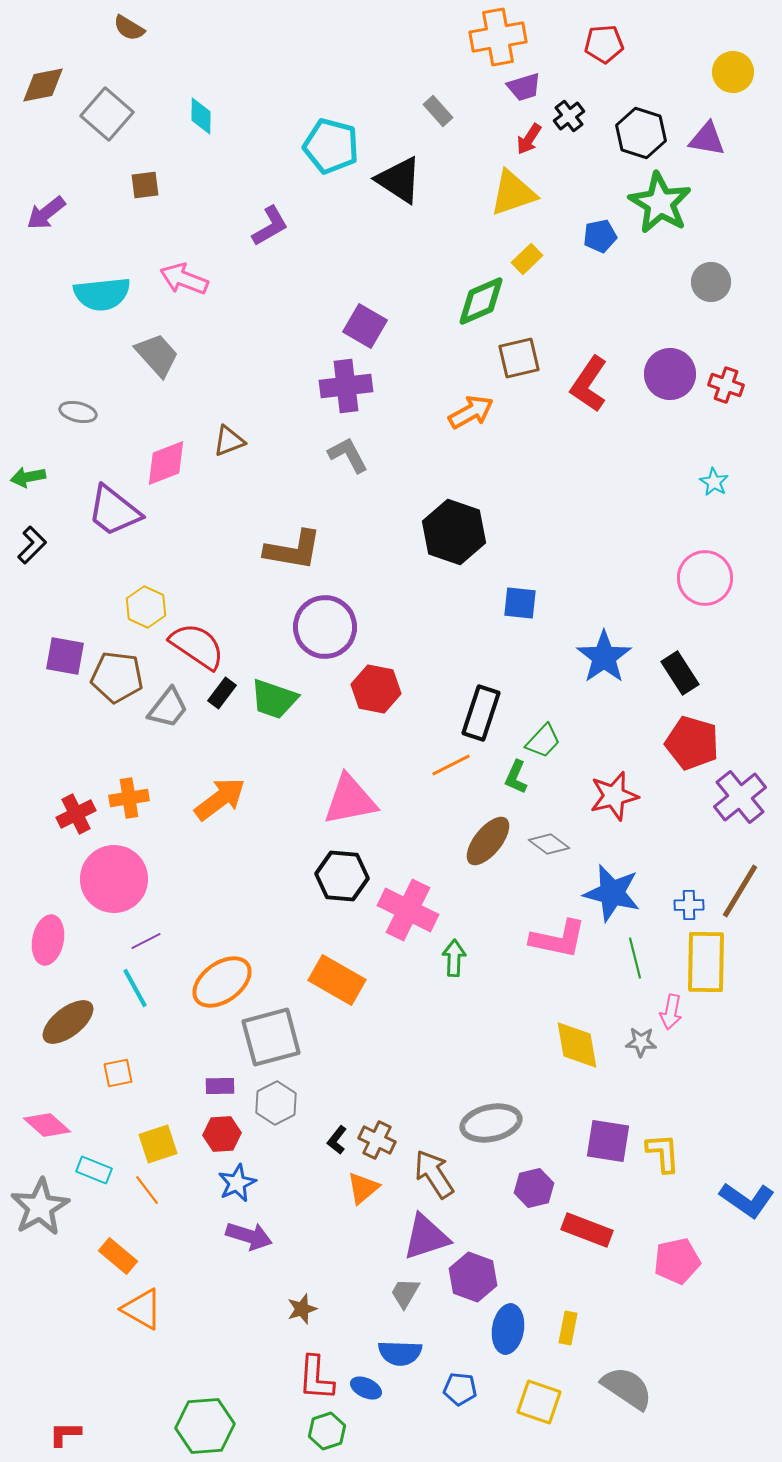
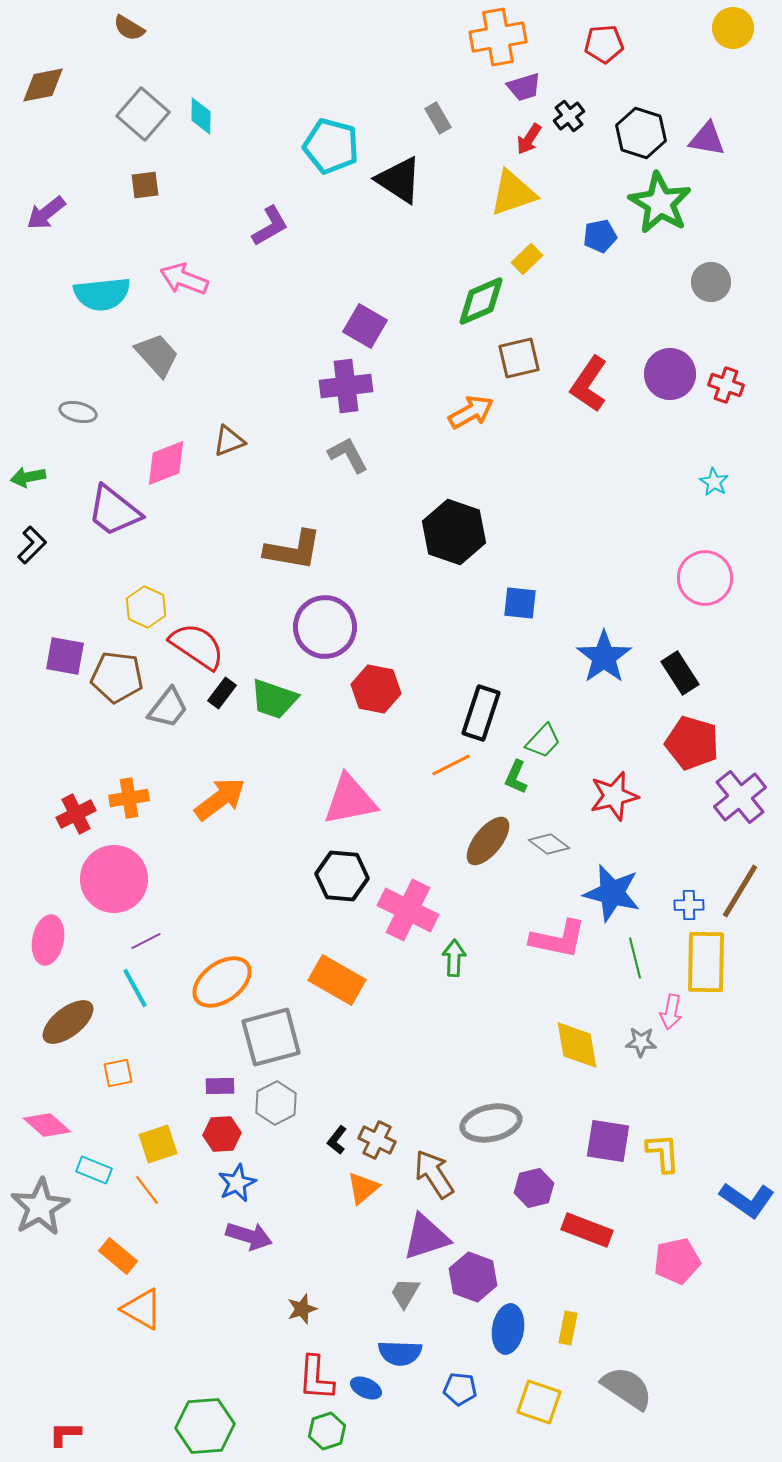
yellow circle at (733, 72): moved 44 px up
gray rectangle at (438, 111): moved 7 px down; rotated 12 degrees clockwise
gray square at (107, 114): moved 36 px right
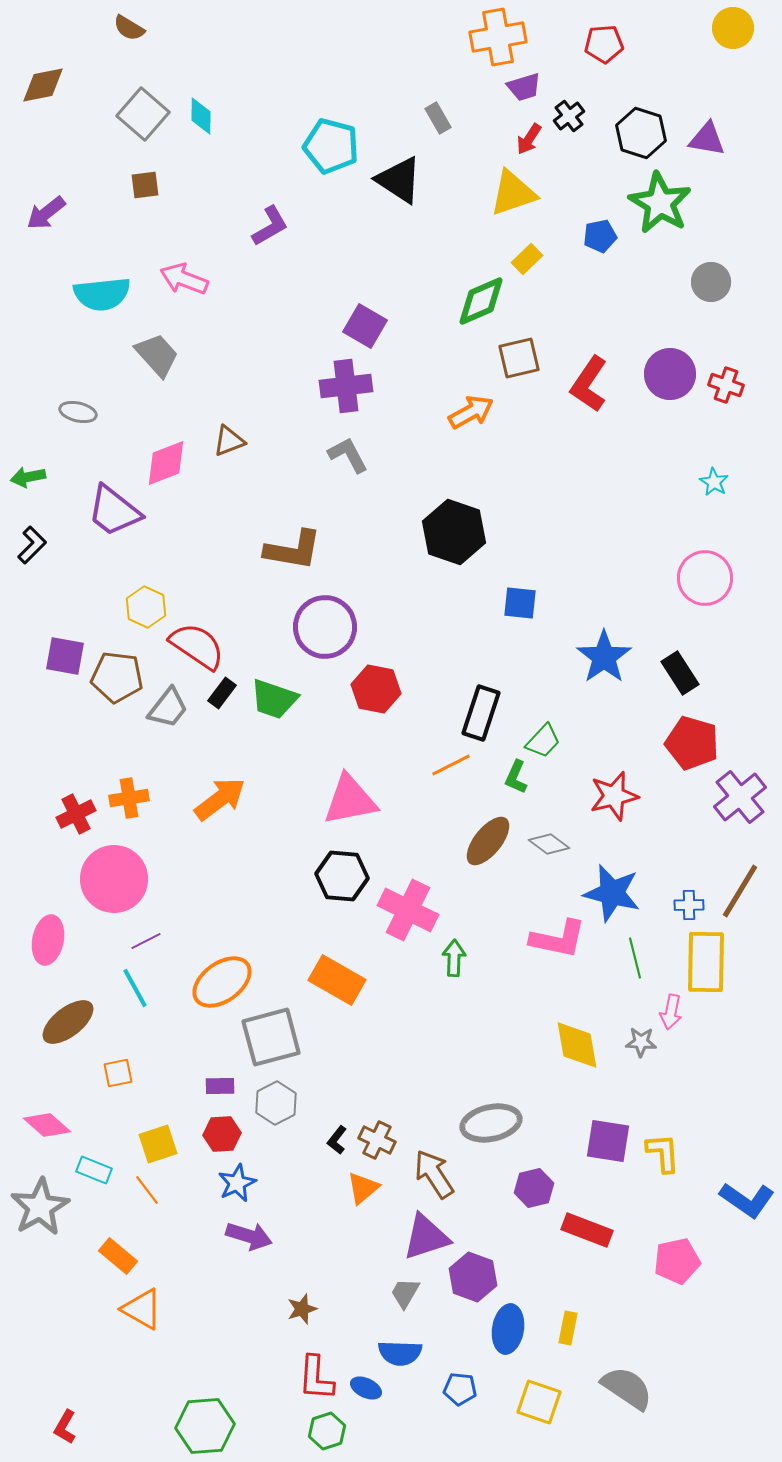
red L-shape at (65, 1434): moved 7 px up; rotated 60 degrees counterclockwise
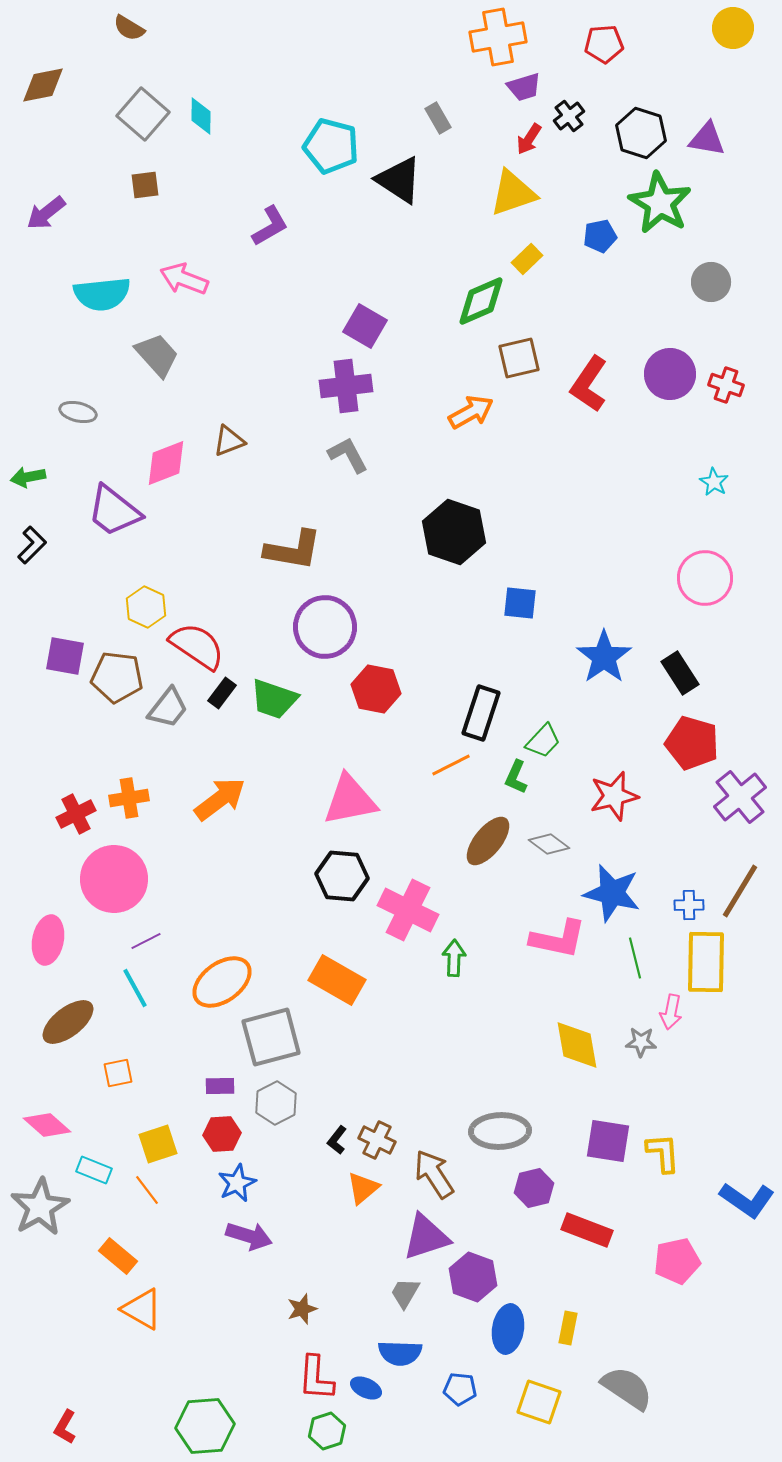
gray ellipse at (491, 1123): moved 9 px right, 8 px down; rotated 10 degrees clockwise
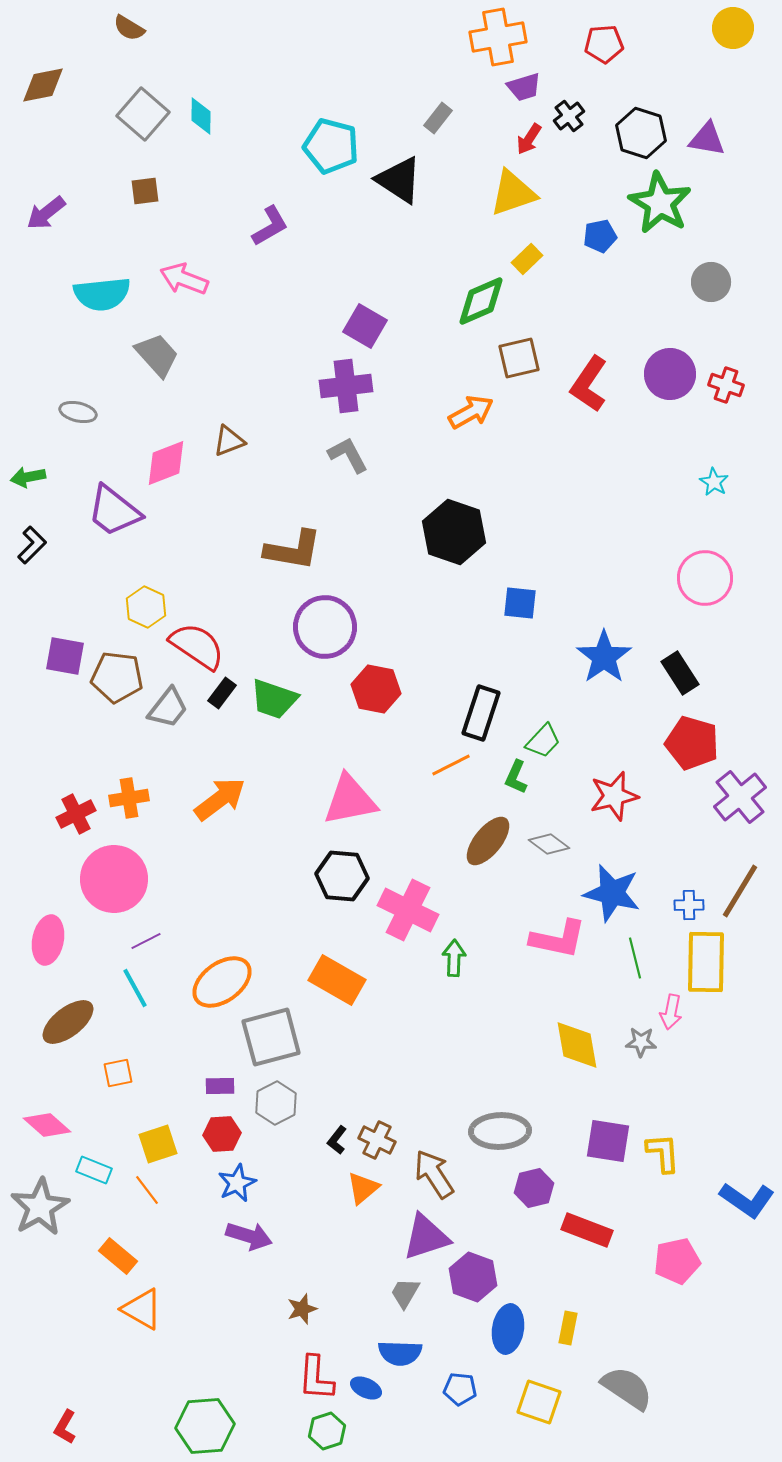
gray rectangle at (438, 118): rotated 68 degrees clockwise
brown square at (145, 185): moved 6 px down
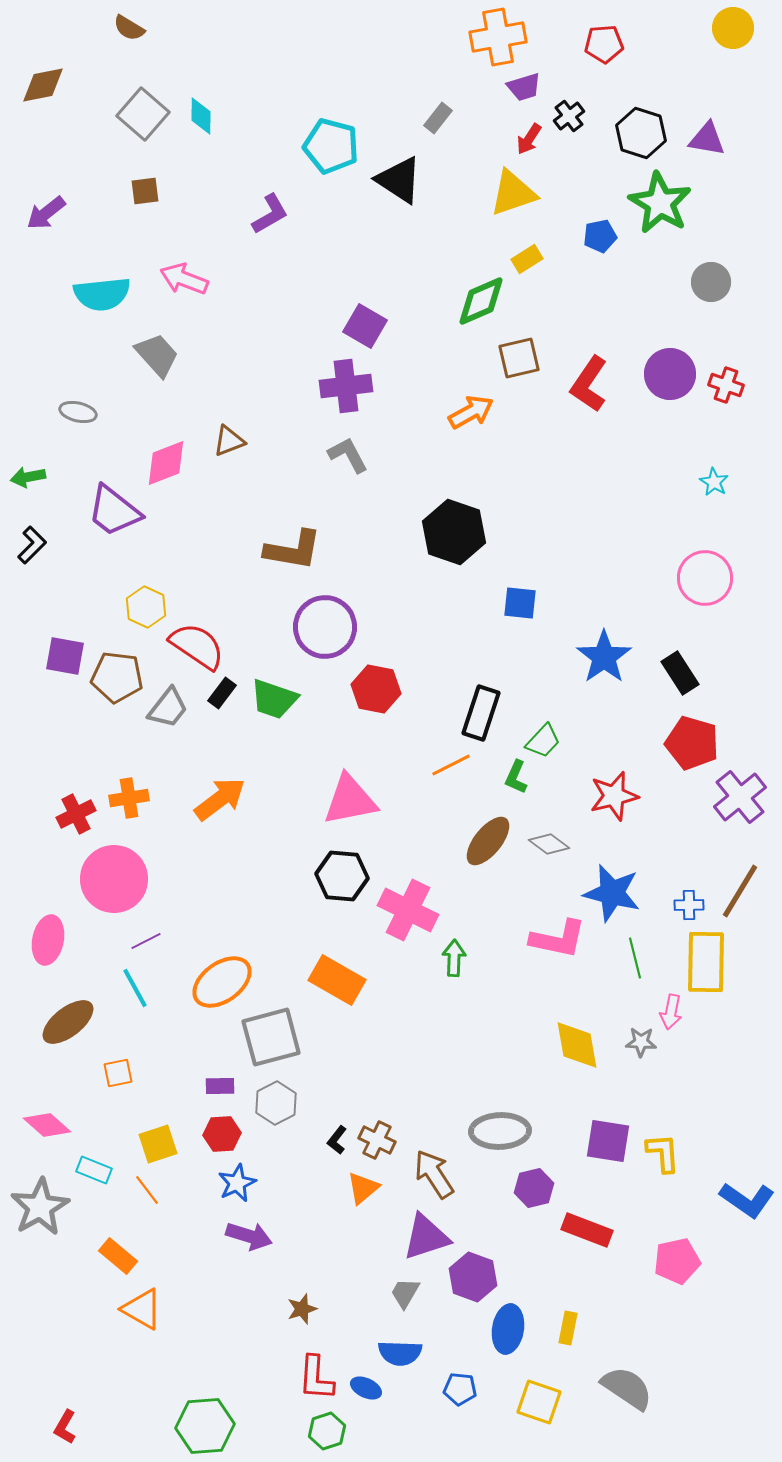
purple L-shape at (270, 226): moved 12 px up
yellow rectangle at (527, 259): rotated 12 degrees clockwise
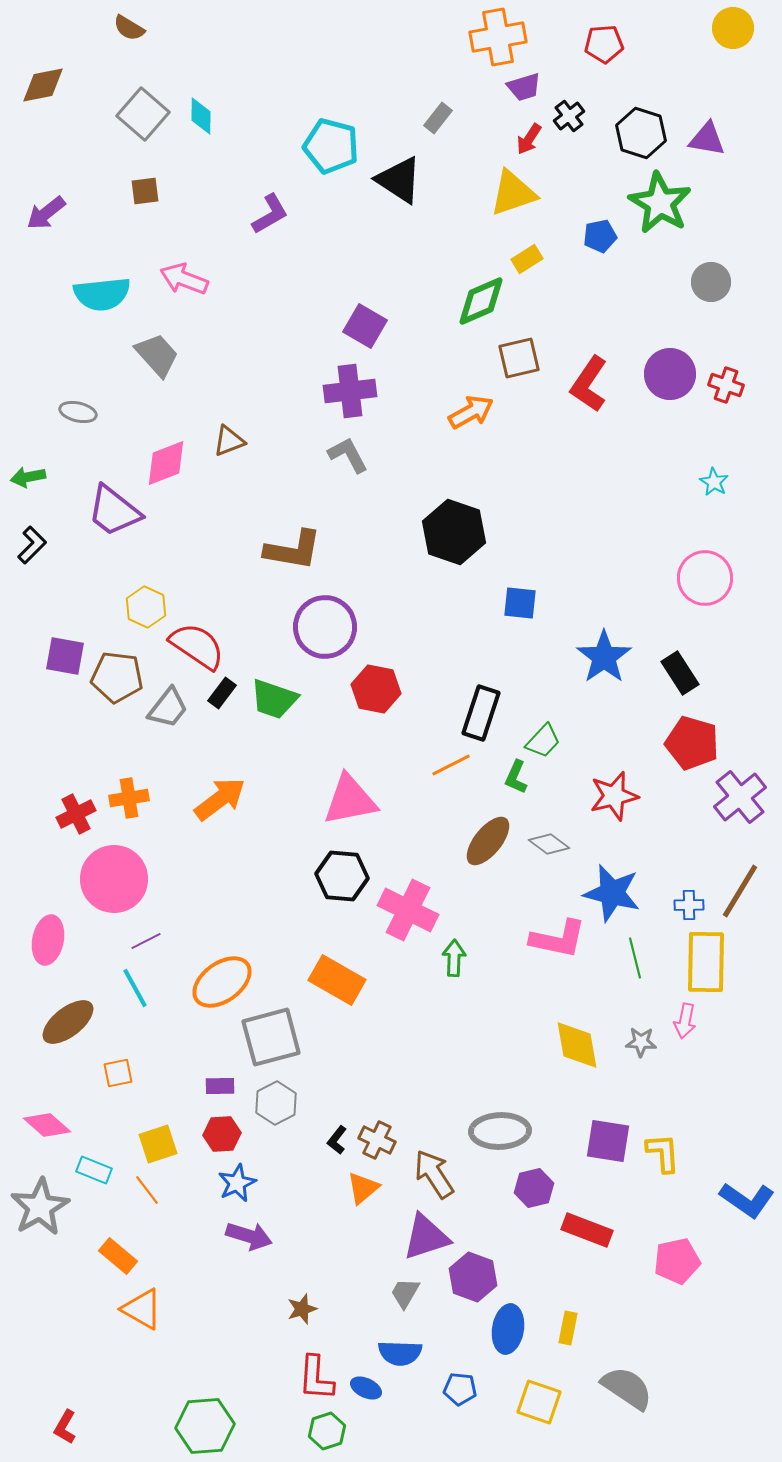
purple cross at (346, 386): moved 4 px right, 5 px down
pink arrow at (671, 1012): moved 14 px right, 9 px down
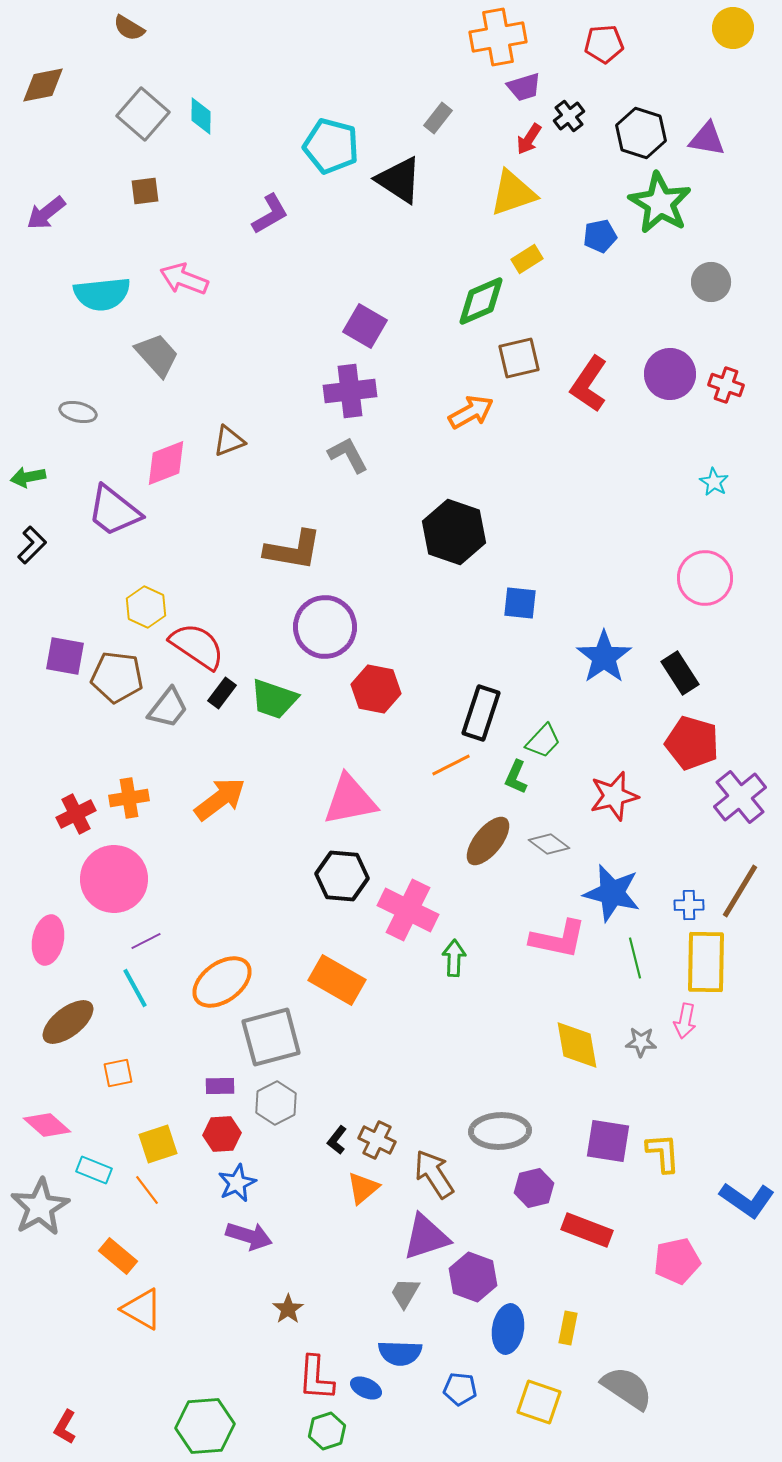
brown star at (302, 1309): moved 14 px left; rotated 16 degrees counterclockwise
